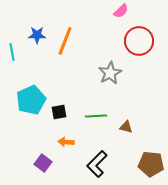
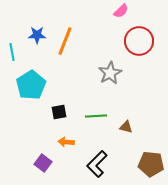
cyan pentagon: moved 15 px up; rotated 8 degrees counterclockwise
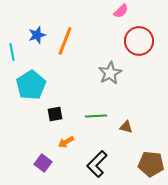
blue star: rotated 18 degrees counterclockwise
black square: moved 4 px left, 2 px down
orange arrow: rotated 35 degrees counterclockwise
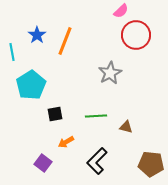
blue star: rotated 18 degrees counterclockwise
red circle: moved 3 px left, 6 px up
black L-shape: moved 3 px up
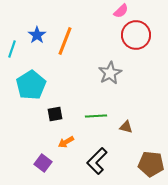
cyan line: moved 3 px up; rotated 30 degrees clockwise
